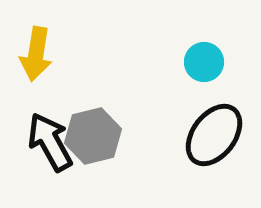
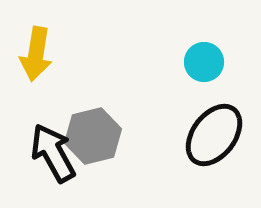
black arrow: moved 3 px right, 11 px down
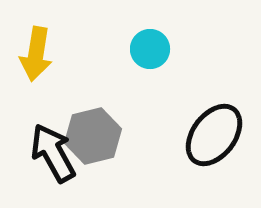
cyan circle: moved 54 px left, 13 px up
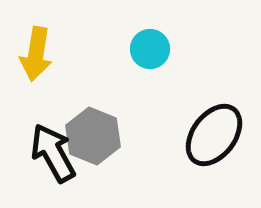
gray hexagon: rotated 24 degrees counterclockwise
